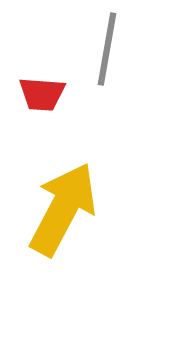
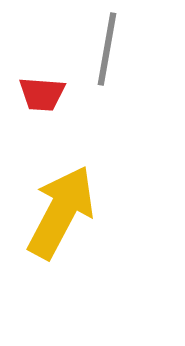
yellow arrow: moved 2 px left, 3 px down
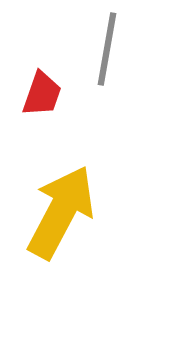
red trapezoid: rotated 75 degrees counterclockwise
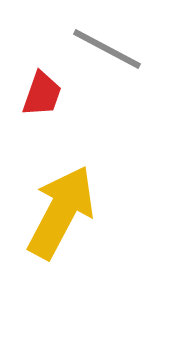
gray line: rotated 72 degrees counterclockwise
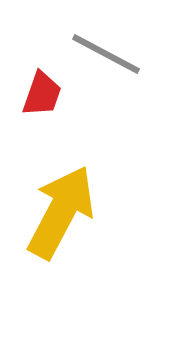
gray line: moved 1 px left, 5 px down
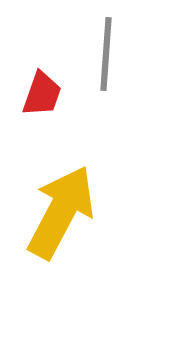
gray line: rotated 66 degrees clockwise
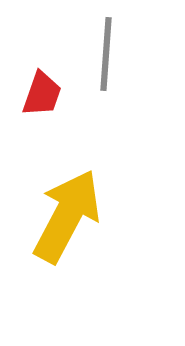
yellow arrow: moved 6 px right, 4 px down
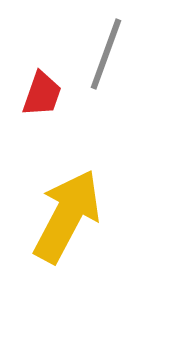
gray line: rotated 16 degrees clockwise
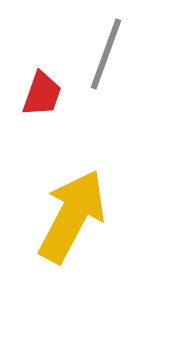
yellow arrow: moved 5 px right
